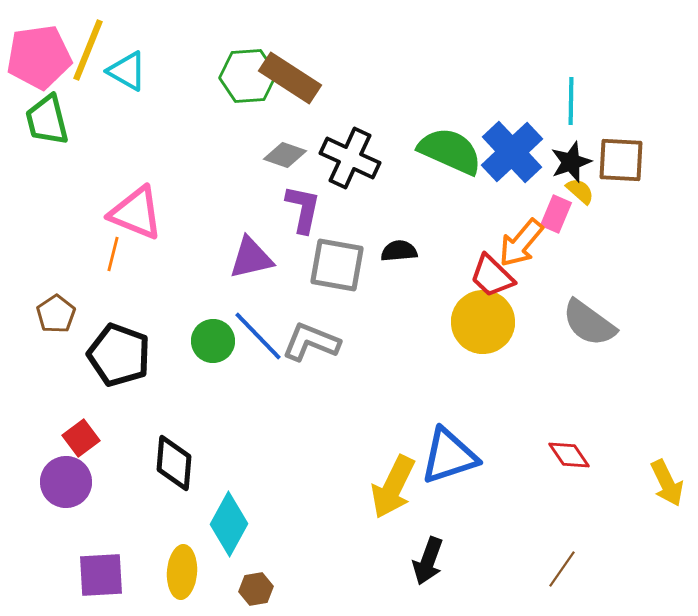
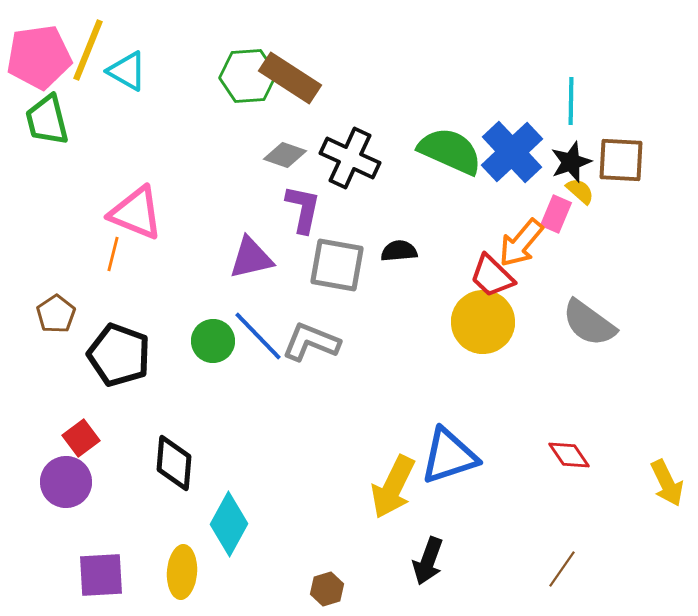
brown hexagon at (256, 589): moved 71 px right; rotated 8 degrees counterclockwise
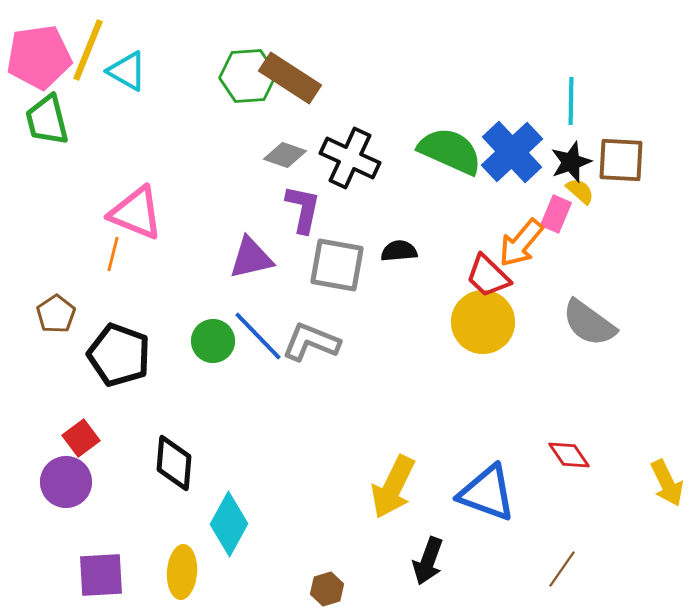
red trapezoid at (492, 276): moved 4 px left
blue triangle at (449, 456): moved 38 px right, 37 px down; rotated 38 degrees clockwise
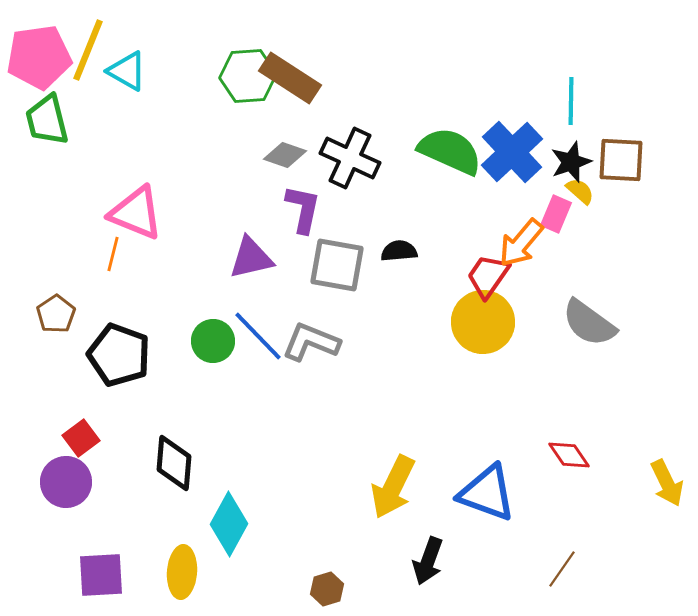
red trapezoid at (488, 276): rotated 81 degrees clockwise
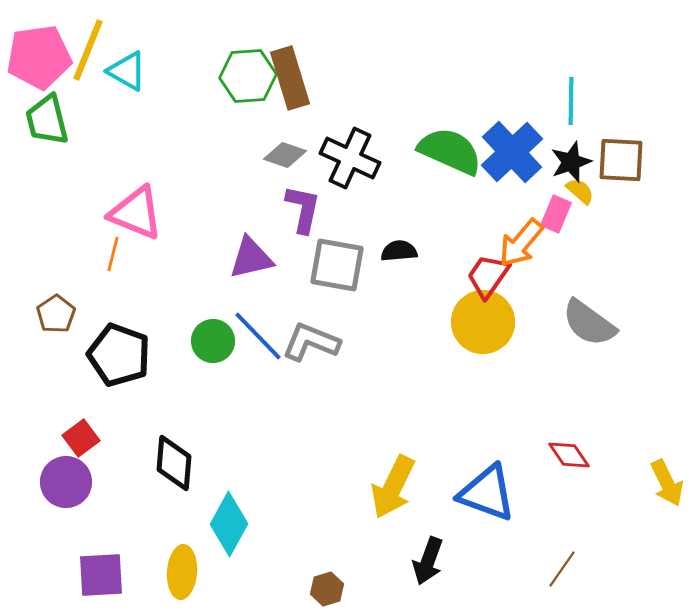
brown rectangle at (290, 78): rotated 40 degrees clockwise
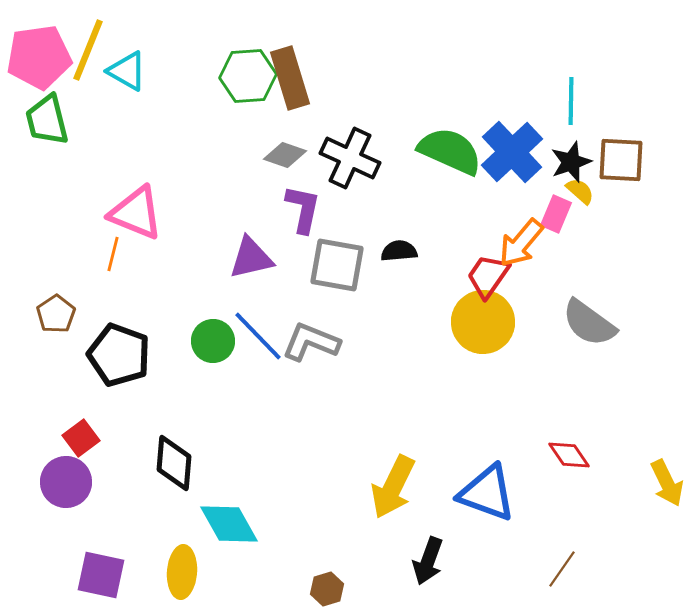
cyan diamond at (229, 524): rotated 58 degrees counterclockwise
purple square at (101, 575): rotated 15 degrees clockwise
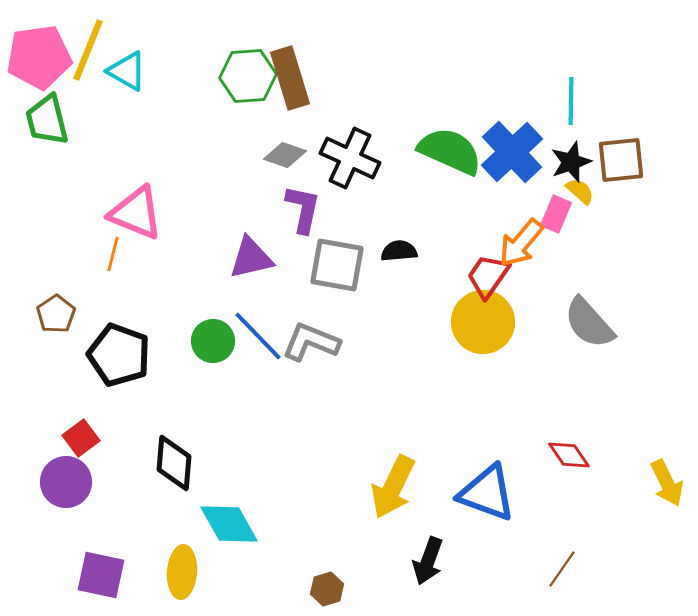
brown square at (621, 160): rotated 9 degrees counterclockwise
gray semicircle at (589, 323): rotated 12 degrees clockwise
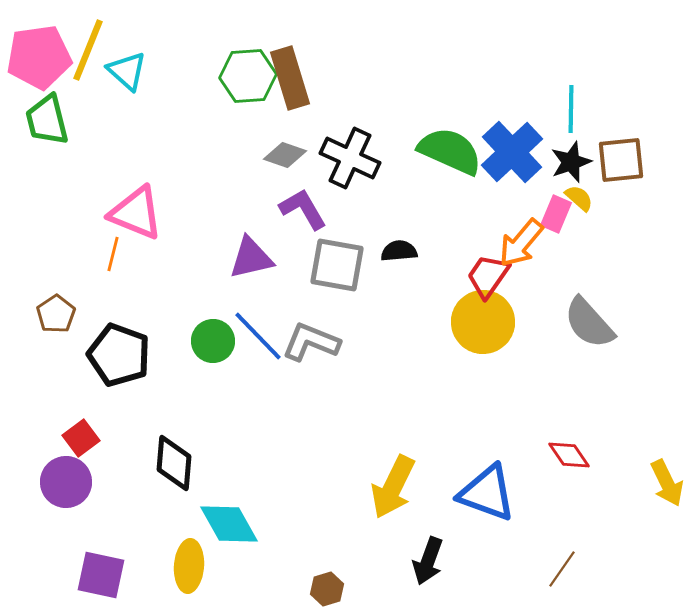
cyan triangle at (127, 71): rotated 12 degrees clockwise
cyan line at (571, 101): moved 8 px down
yellow semicircle at (580, 191): moved 1 px left, 7 px down
purple L-shape at (303, 209): rotated 42 degrees counterclockwise
yellow ellipse at (182, 572): moved 7 px right, 6 px up
